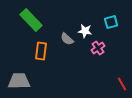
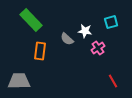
orange rectangle: moved 1 px left
red line: moved 9 px left, 3 px up
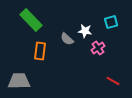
red line: rotated 32 degrees counterclockwise
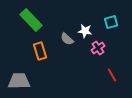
orange rectangle: rotated 24 degrees counterclockwise
red line: moved 1 px left, 6 px up; rotated 32 degrees clockwise
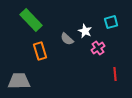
white star: rotated 16 degrees clockwise
red line: moved 3 px right, 1 px up; rotated 24 degrees clockwise
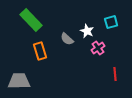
white star: moved 2 px right
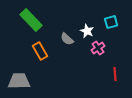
orange rectangle: rotated 12 degrees counterclockwise
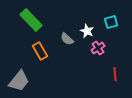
gray trapezoid: rotated 130 degrees clockwise
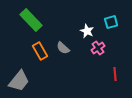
gray semicircle: moved 4 px left, 9 px down
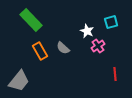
pink cross: moved 2 px up
